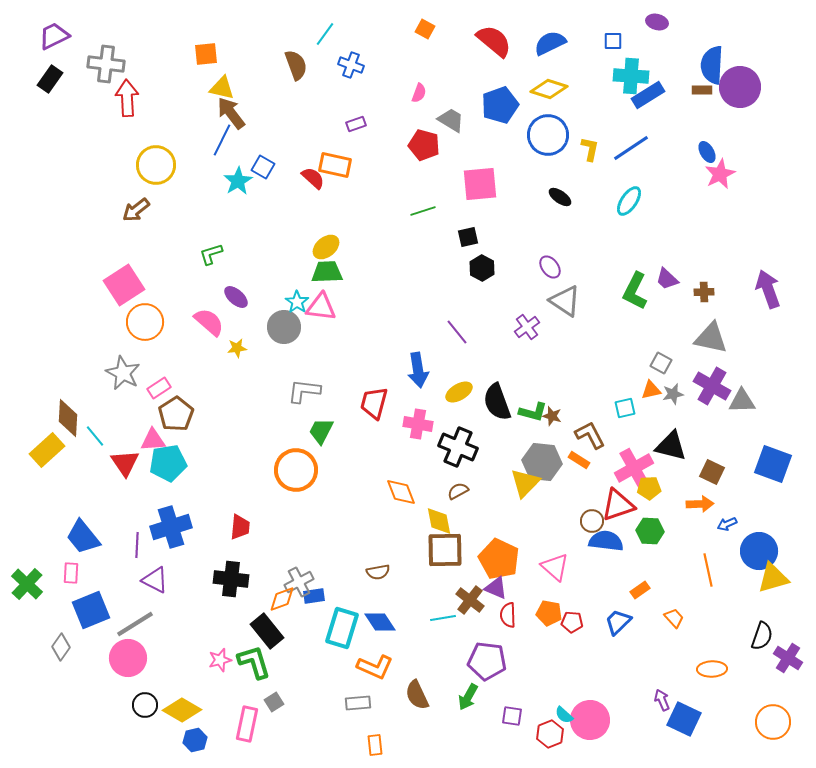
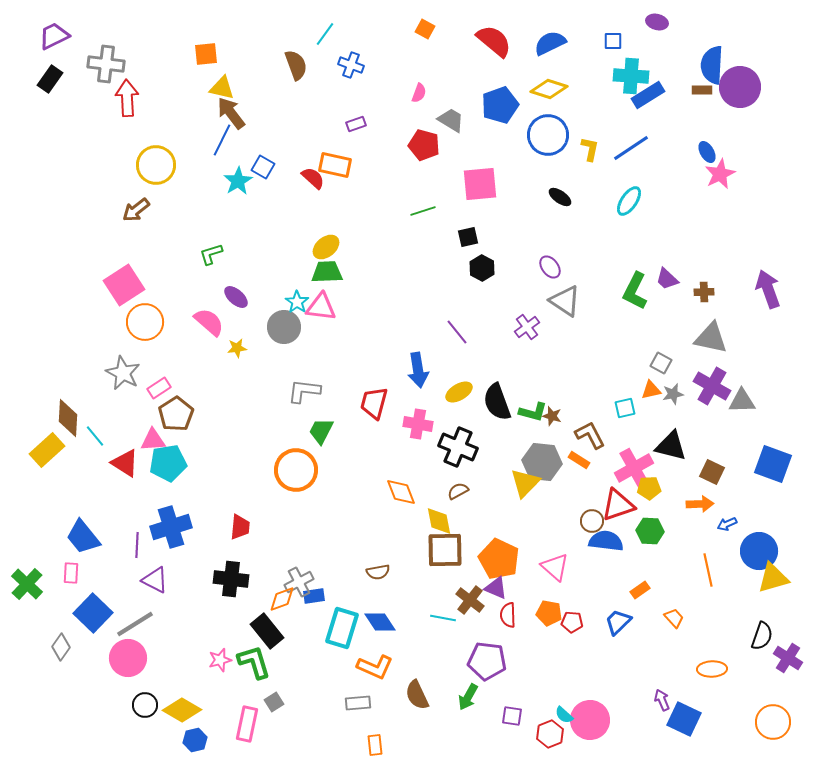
red triangle at (125, 463): rotated 24 degrees counterclockwise
blue square at (91, 610): moved 2 px right, 3 px down; rotated 24 degrees counterclockwise
cyan line at (443, 618): rotated 20 degrees clockwise
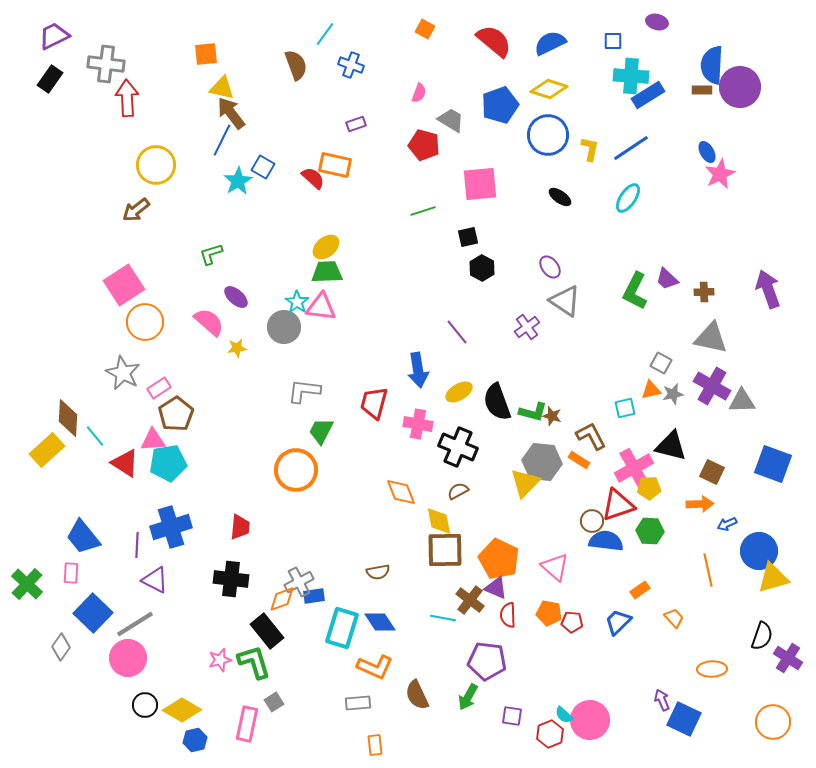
cyan ellipse at (629, 201): moved 1 px left, 3 px up
brown L-shape at (590, 435): moved 1 px right, 1 px down
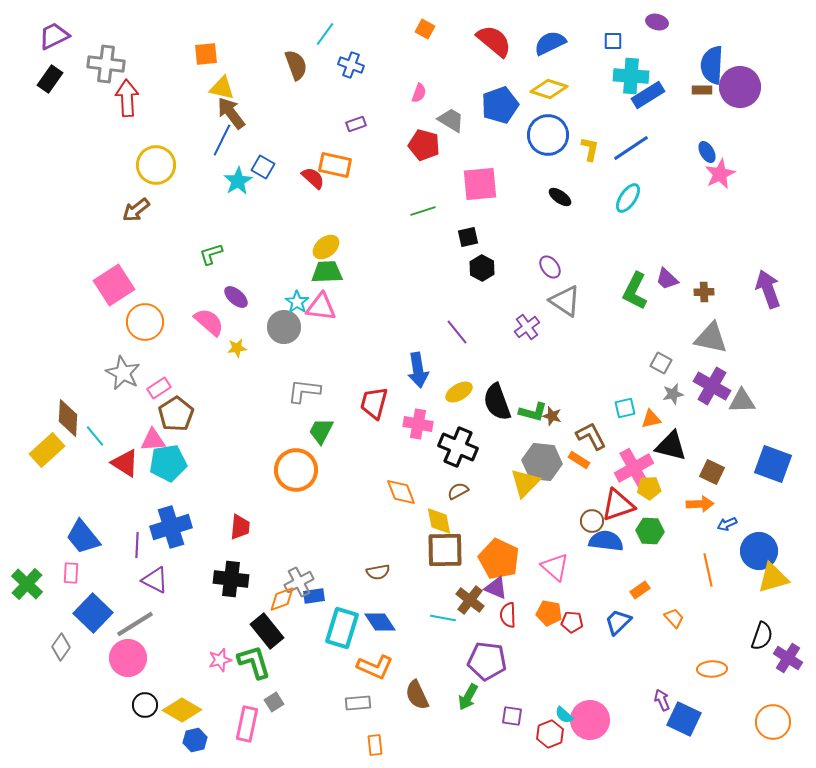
pink square at (124, 285): moved 10 px left
orange triangle at (651, 390): moved 29 px down
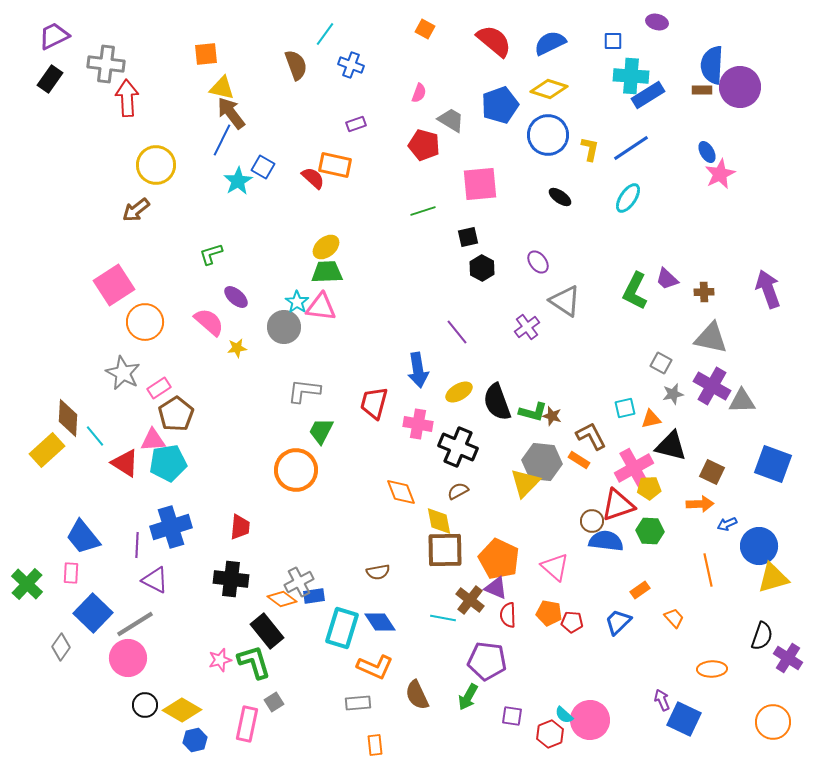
purple ellipse at (550, 267): moved 12 px left, 5 px up
blue circle at (759, 551): moved 5 px up
orange diamond at (282, 599): rotated 56 degrees clockwise
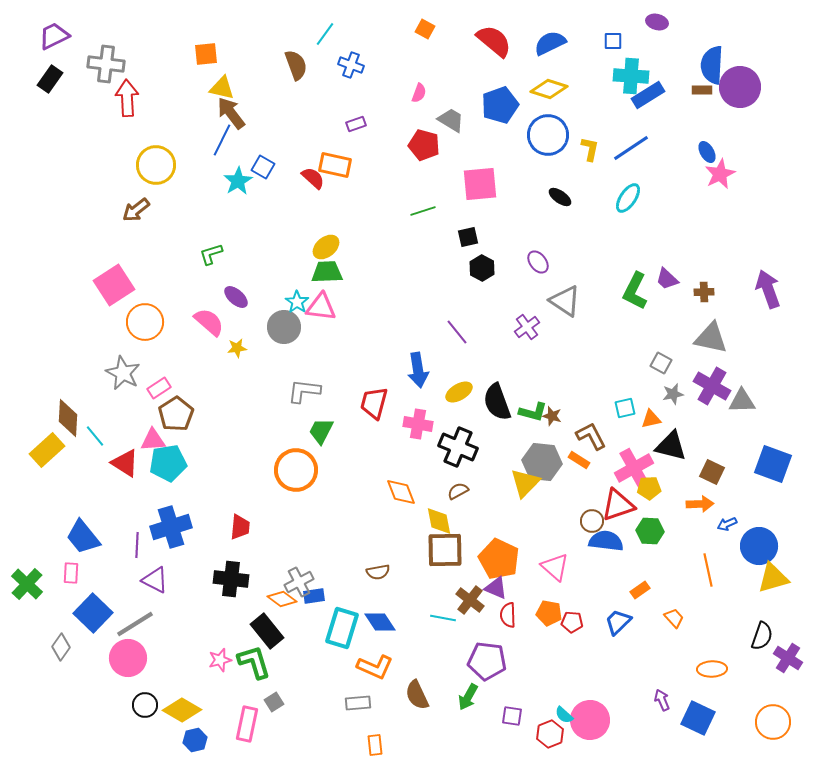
blue square at (684, 719): moved 14 px right, 1 px up
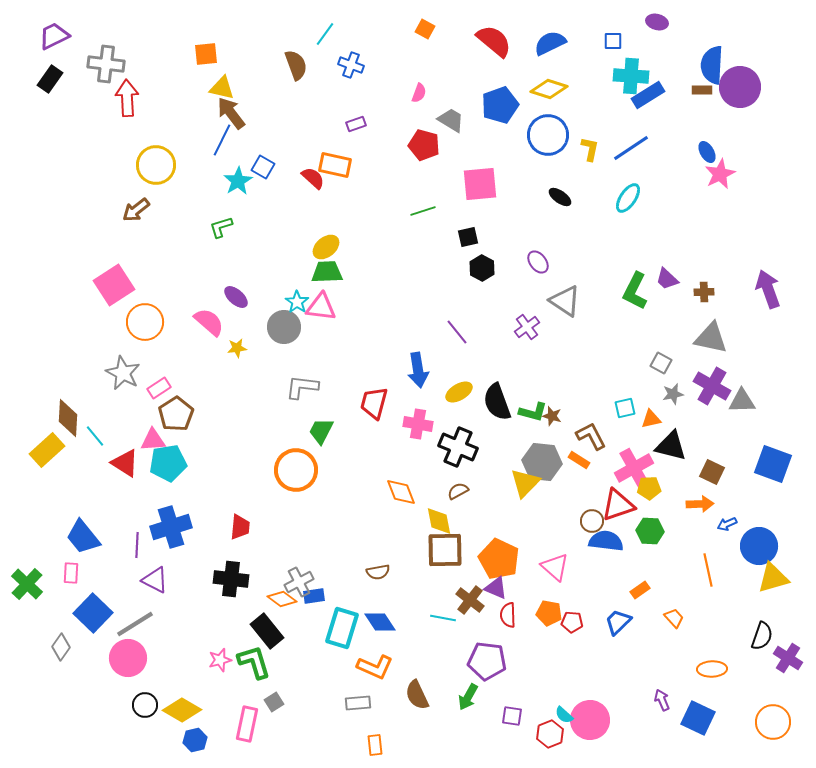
green L-shape at (211, 254): moved 10 px right, 27 px up
gray L-shape at (304, 391): moved 2 px left, 4 px up
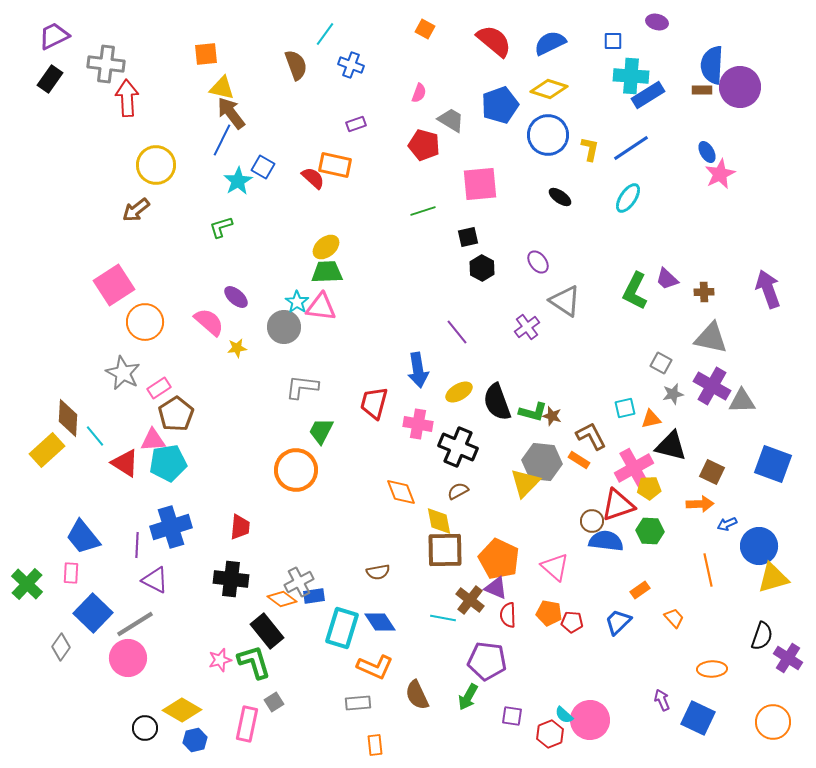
black circle at (145, 705): moved 23 px down
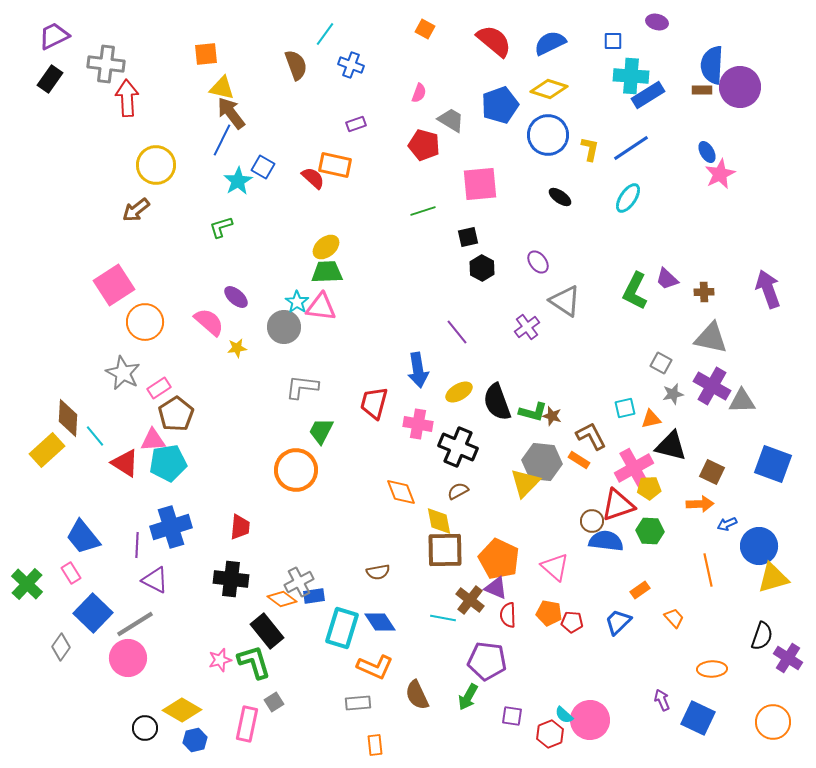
pink rectangle at (71, 573): rotated 35 degrees counterclockwise
